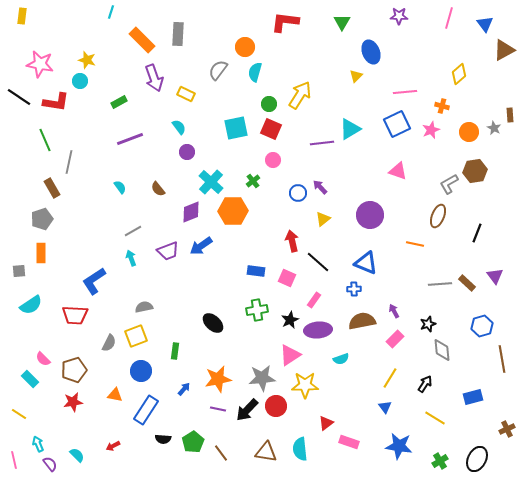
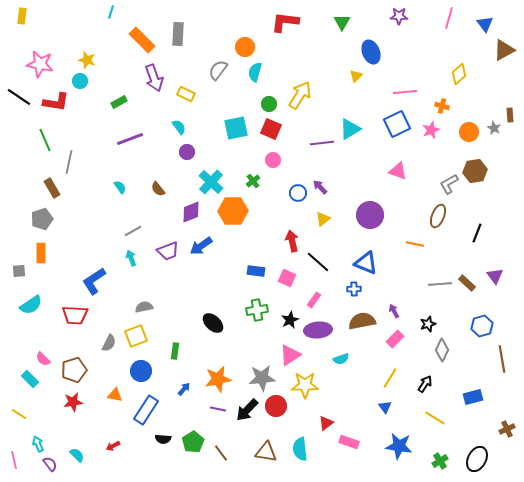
gray diamond at (442, 350): rotated 30 degrees clockwise
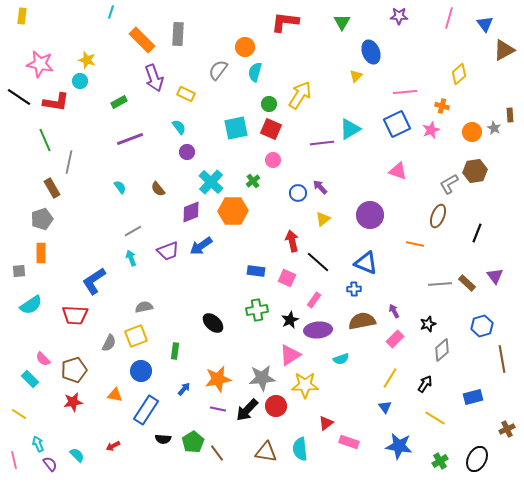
orange circle at (469, 132): moved 3 px right
gray diamond at (442, 350): rotated 25 degrees clockwise
brown line at (221, 453): moved 4 px left
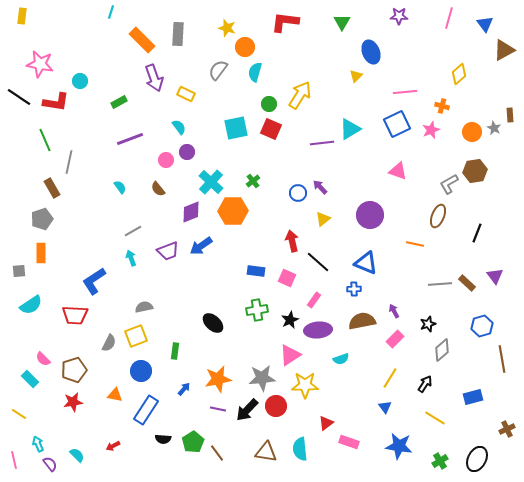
yellow star at (87, 60): moved 140 px right, 32 px up
pink circle at (273, 160): moved 107 px left
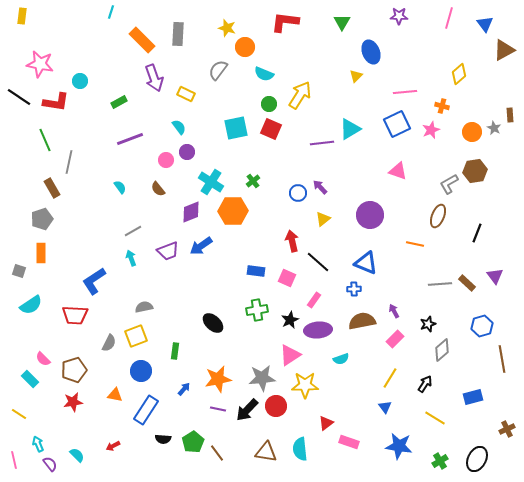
cyan semicircle at (255, 72): moved 9 px right, 2 px down; rotated 84 degrees counterclockwise
cyan cross at (211, 182): rotated 10 degrees counterclockwise
gray square at (19, 271): rotated 24 degrees clockwise
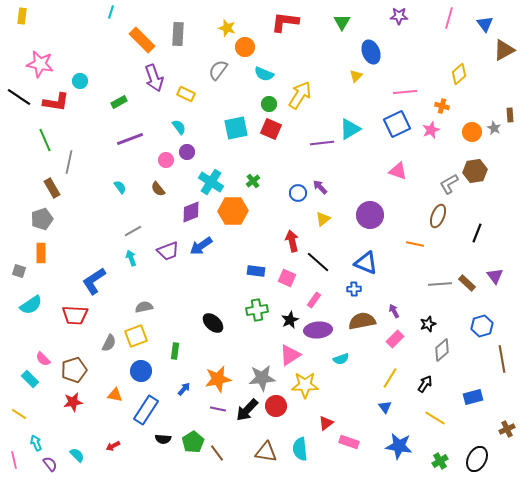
cyan arrow at (38, 444): moved 2 px left, 1 px up
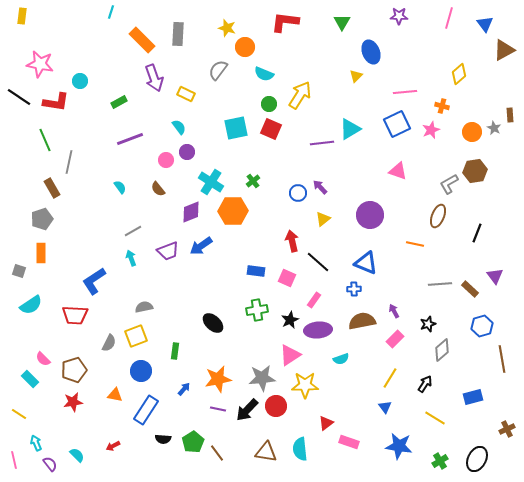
brown rectangle at (467, 283): moved 3 px right, 6 px down
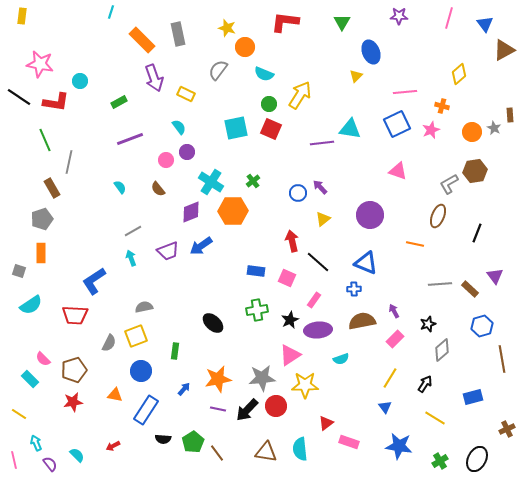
gray rectangle at (178, 34): rotated 15 degrees counterclockwise
cyan triangle at (350, 129): rotated 40 degrees clockwise
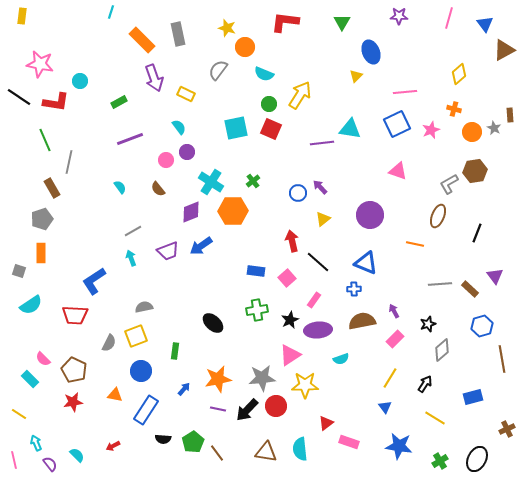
orange cross at (442, 106): moved 12 px right, 3 px down
pink square at (287, 278): rotated 24 degrees clockwise
brown pentagon at (74, 370): rotated 30 degrees counterclockwise
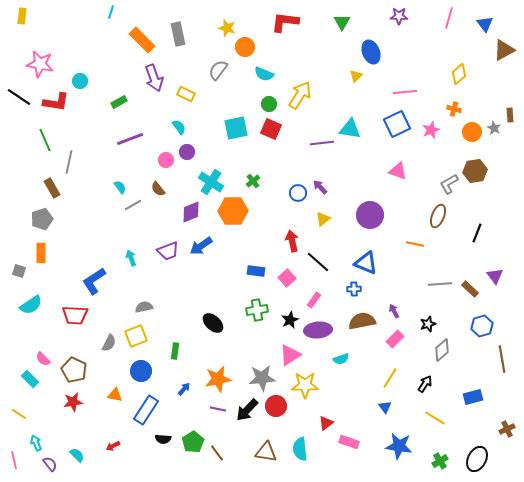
gray line at (133, 231): moved 26 px up
